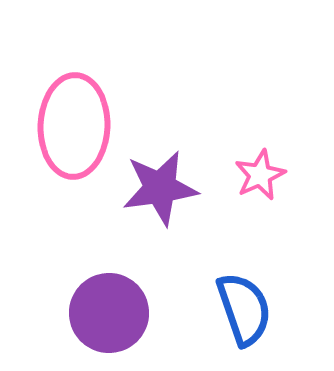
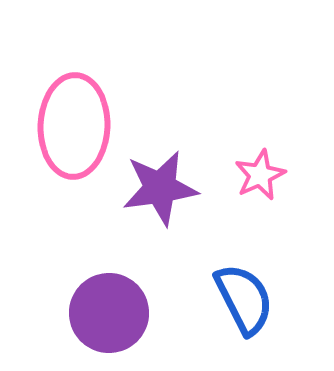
blue semicircle: moved 10 px up; rotated 8 degrees counterclockwise
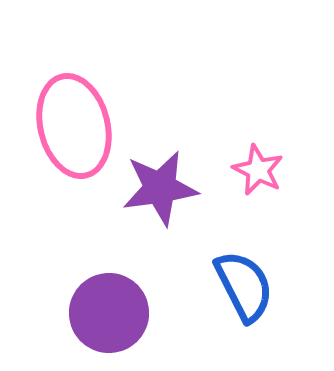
pink ellipse: rotated 16 degrees counterclockwise
pink star: moved 2 px left, 5 px up; rotated 21 degrees counterclockwise
blue semicircle: moved 13 px up
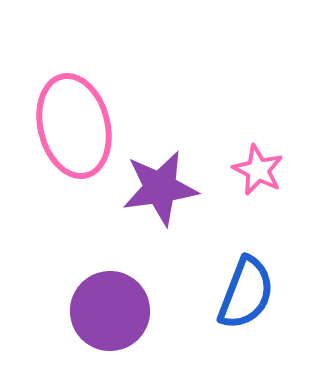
blue semicircle: moved 2 px right, 7 px down; rotated 48 degrees clockwise
purple circle: moved 1 px right, 2 px up
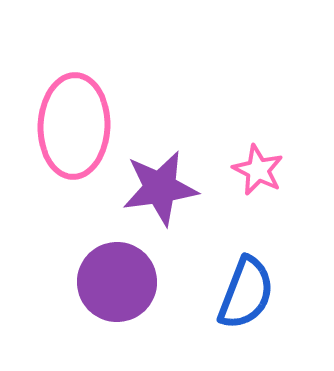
pink ellipse: rotated 16 degrees clockwise
purple circle: moved 7 px right, 29 px up
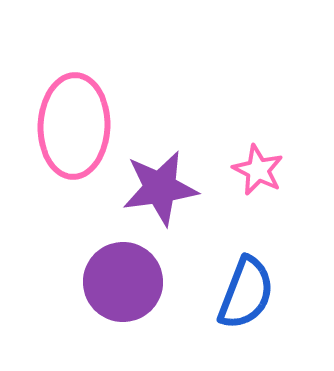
purple circle: moved 6 px right
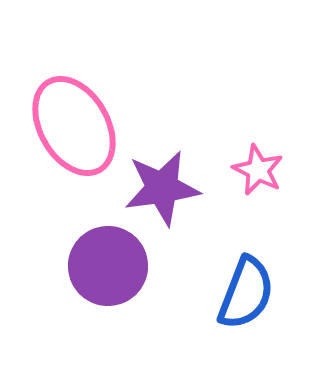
pink ellipse: rotated 32 degrees counterclockwise
purple star: moved 2 px right
purple circle: moved 15 px left, 16 px up
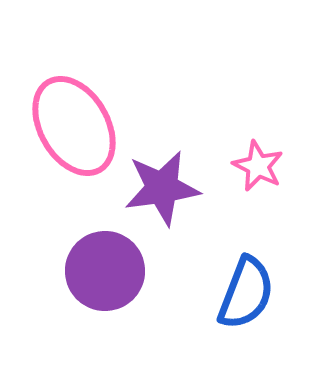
pink star: moved 4 px up
purple circle: moved 3 px left, 5 px down
